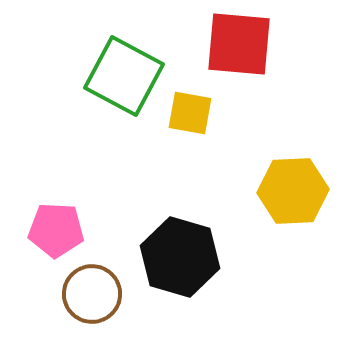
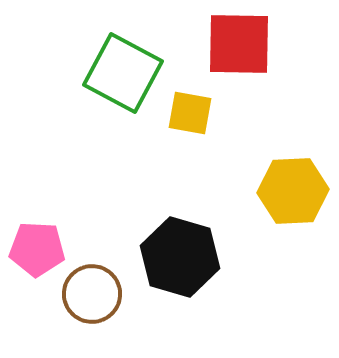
red square: rotated 4 degrees counterclockwise
green square: moved 1 px left, 3 px up
pink pentagon: moved 19 px left, 19 px down
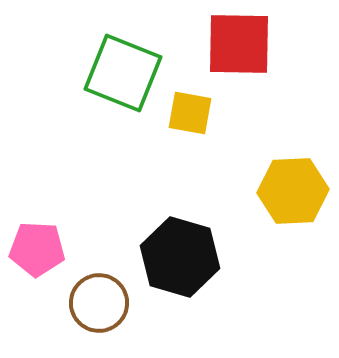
green square: rotated 6 degrees counterclockwise
brown circle: moved 7 px right, 9 px down
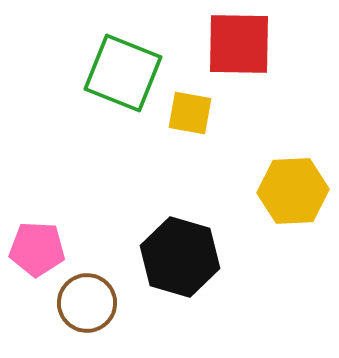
brown circle: moved 12 px left
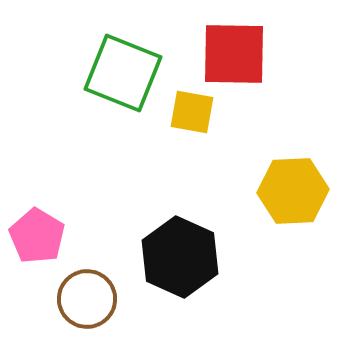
red square: moved 5 px left, 10 px down
yellow square: moved 2 px right, 1 px up
pink pentagon: moved 13 px up; rotated 28 degrees clockwise
black hexagon: rotated 8 degrees clockwise
brown circle: moved 4 px up
